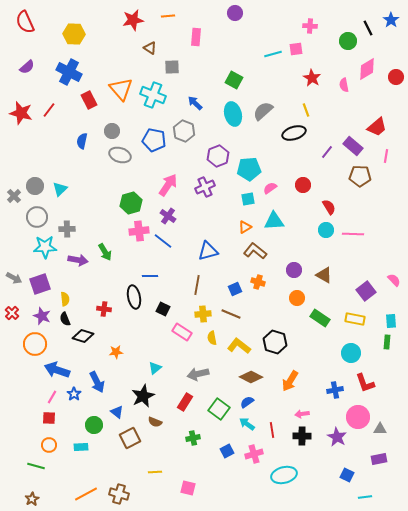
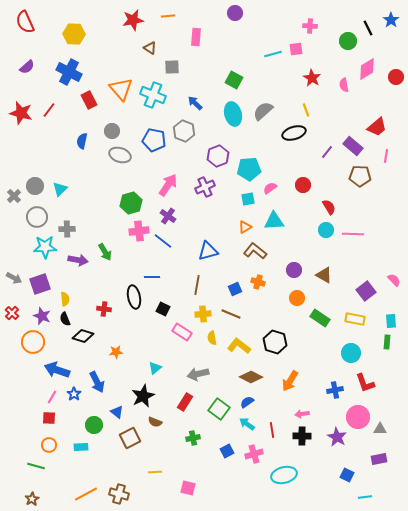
blue line at (150, 276): moved 2 px right, 1 px down
orange circle at (35, 344): moved 2 px left, 2 px up
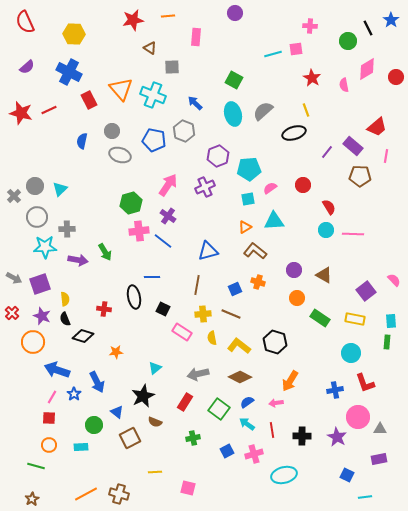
red line at (49, 110): rotated 28 degrees clockwise
brown diamond at (251, 377): moved 11 px left
pink arrow at (302, 414): moved 26 px left, 11 px up
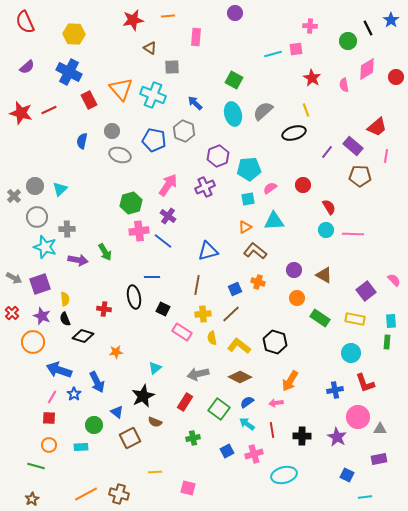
cyan star at (45, 247): rotated 20 degrees clockwise
brown line at (231, 314): rotated 66 degrees counterclockwise
blue arrow at (57, 370): moved 2 px right
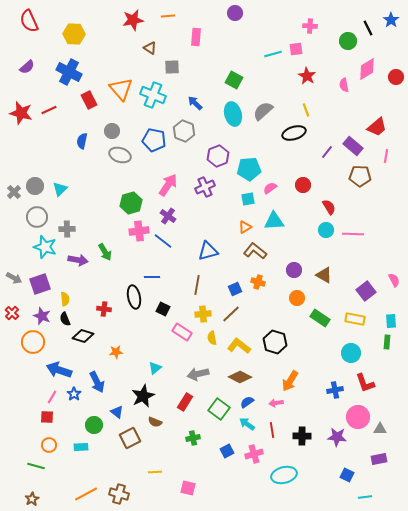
red semicircle at (25, 22): moved 4 px right, 1 px up
red star at (312, 78): moved 5 px left, 2 px up
gray cross at (14, 196): moved 4 px up
pink semicircle at (394, 280): rotated 16 degrees clockwise
red square at (49, 418): moved 2 px left, 1 px up
purple star at (337, 437): rotated 24 degrees counterclockwise
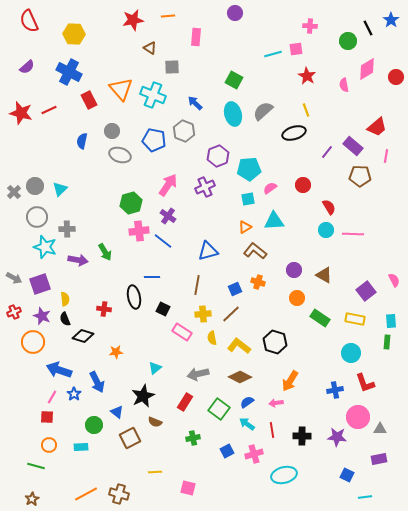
red cross at (12, 313): moved 2 px right, 1 px up; rotated 24 degrees clockwise
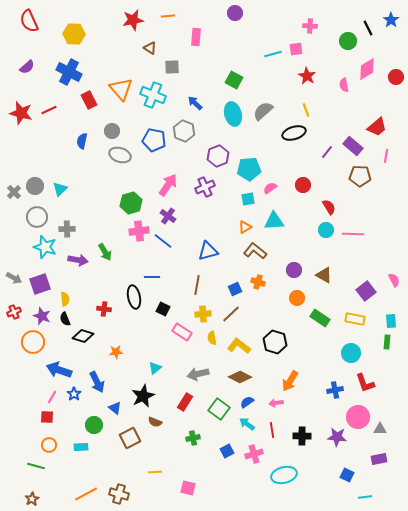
blue triangle at (117, 412): moved 2 px left, 4 px up
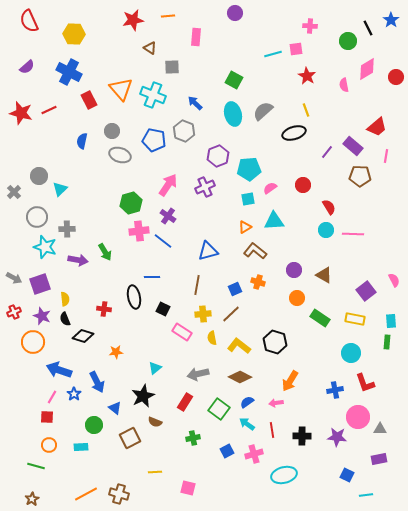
gray circle at (35, 186): moved 4 px right, 10 px up
cyan line at (365, 497): moved 1 px right, 2 px up
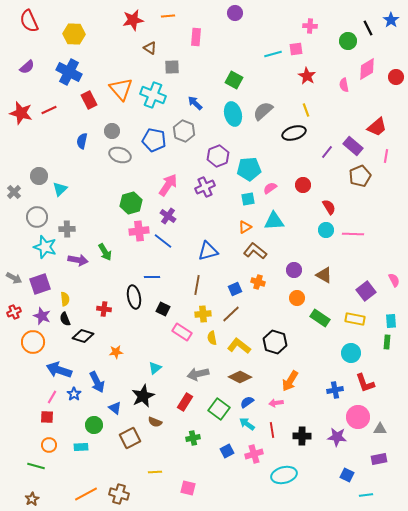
brown pentagon at (360, 176): rotated 25 degrees counterclockwise
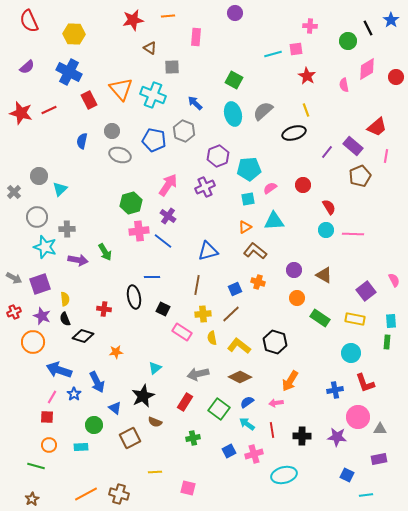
blue square at (227, 451): moved 2 px right
